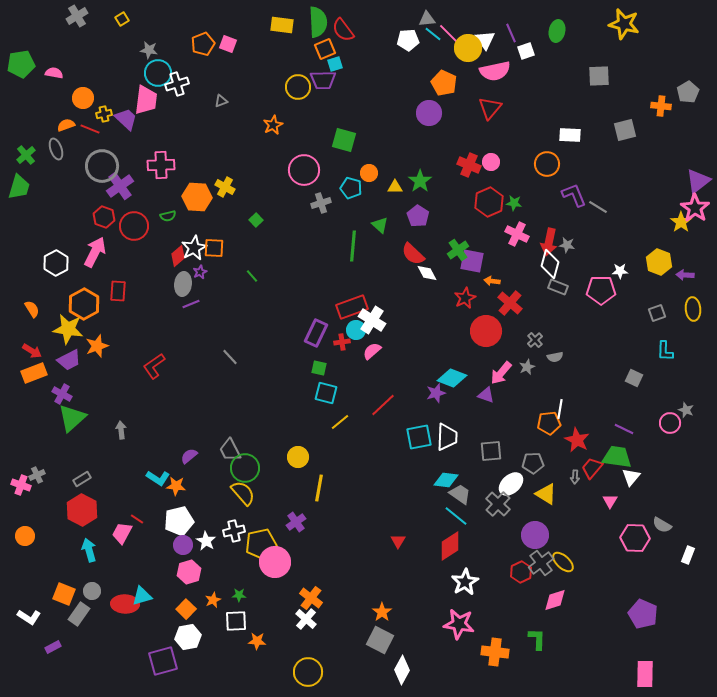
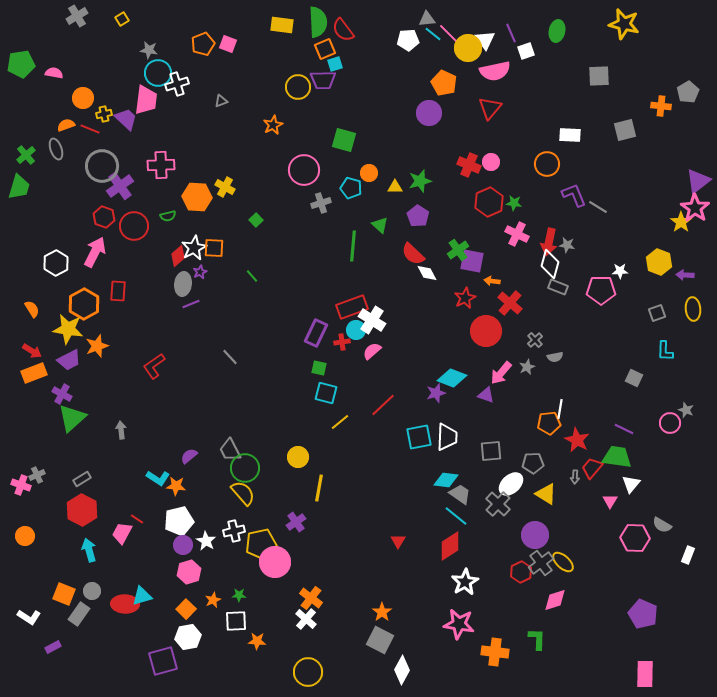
green star at (420, 181): rotated 20 degrees clockwise
white triangle at (631, 477): moved 7 px down
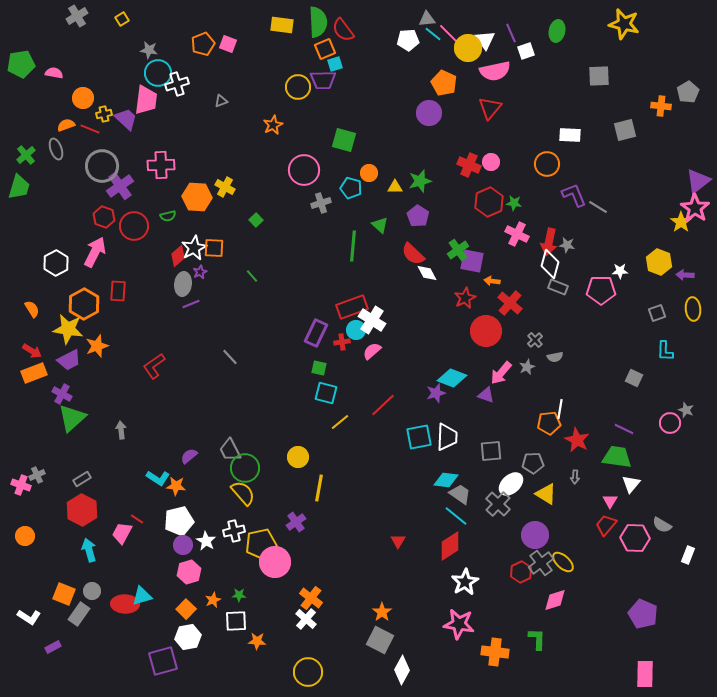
red trapezoid at (592, 468): moved 14 px right, 57 px down
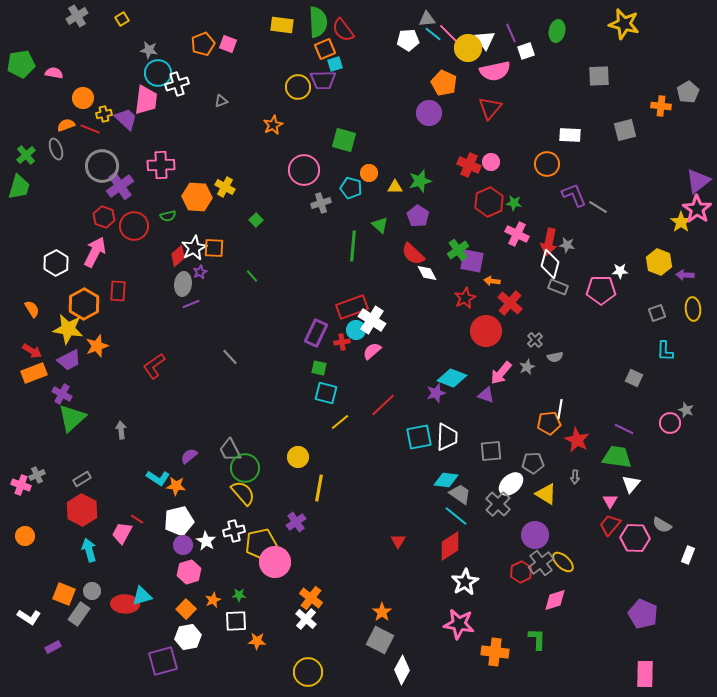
pink star at (695, 208): moved 2 px right, 1 px down
red trapezoid at (606, 525): moved 4 px right
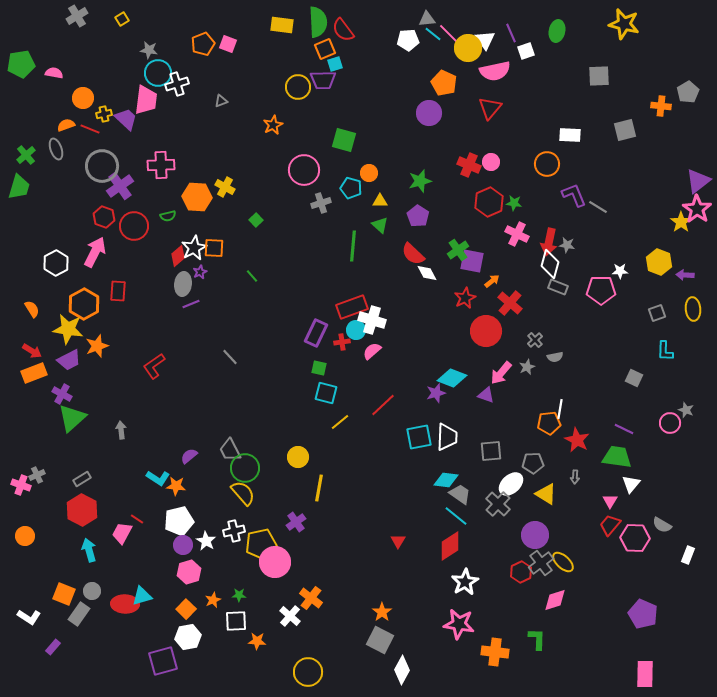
yellow triangle at (395, 187): moved 15 px left, 14 px down
orange arrow at (492, 281): rotated 133 degrees clockwise
white cross at (372, 320): rotated 16 degrees counterclockwise
white cross at (306, 619): moved 16 px left, 3 px up
purple rectangle at (53, 647): rotated 21 degrees counterclockwise
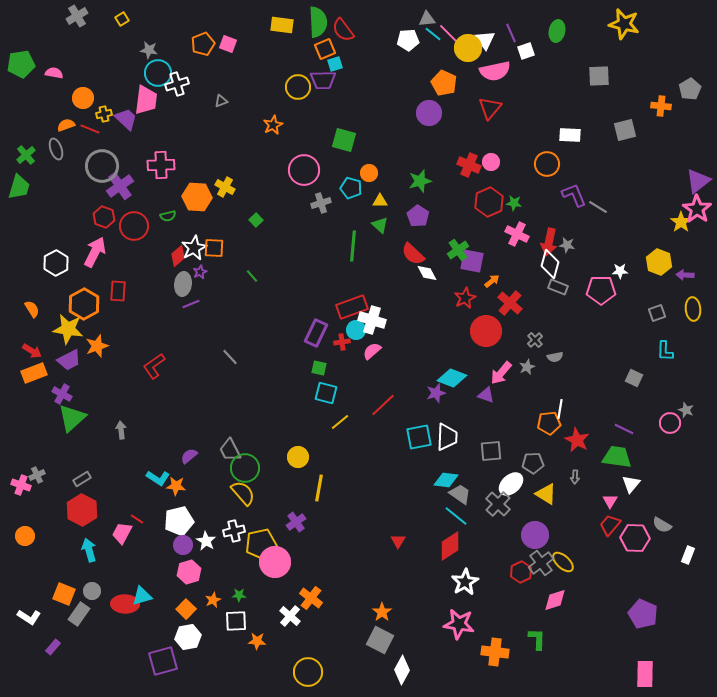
gray pentagon at (688, 92): moved 2 px right, 3 px up
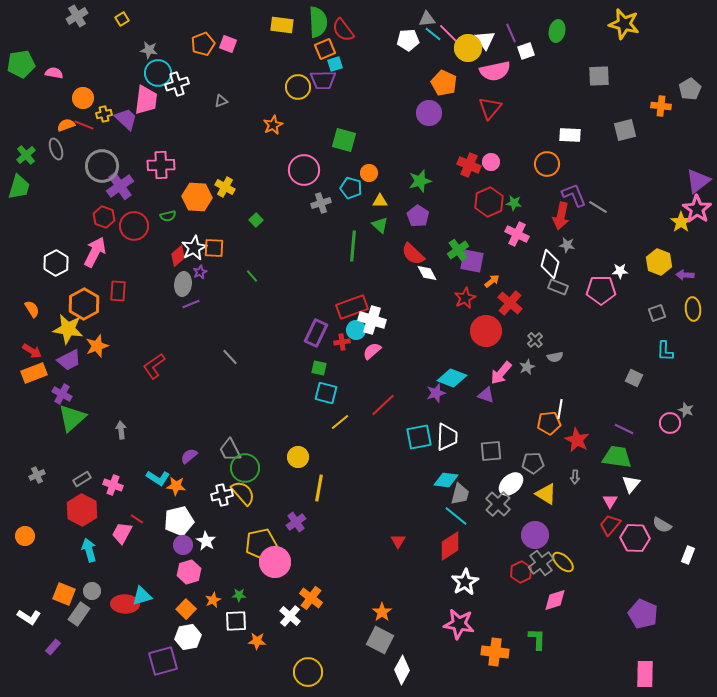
red line at (90, 129): moved 6 px left, 4 px up
red arrow at (549, 242): moved 12 px right, 26 px up
pink cross at (21, 485): moved 92 px right
gray trapezoid at (460, 494): rotated 70 degrees clockwise
white cross at (234, 531): moved 12 px left, 36 px up
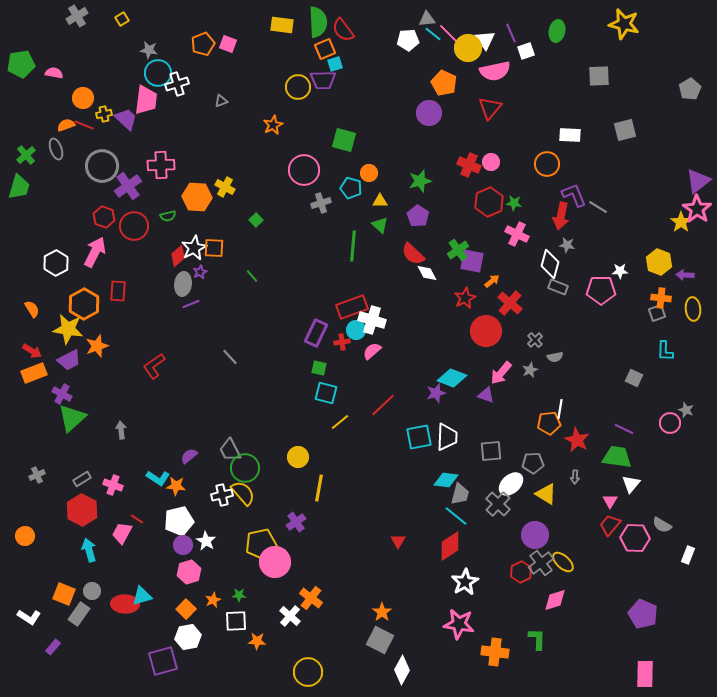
orange cross at (661, 106): moved 192 px down
purple cross at (120, 186): moved 8 px right
gray star at (527, 367): moved 3 px right, 3 px down
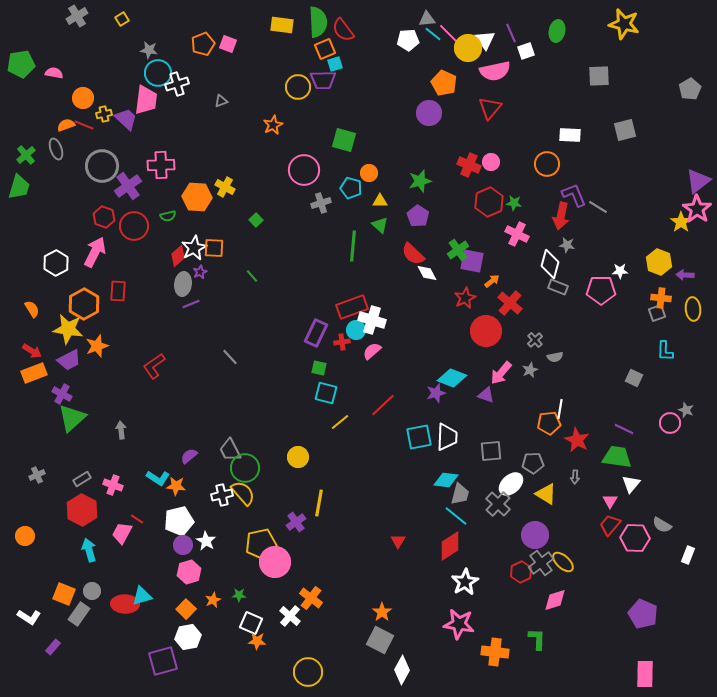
yellow line at (319, 488): moved 15 px down
white square at (236, 621): moved 15 px right, 2 px down; rotated 25 degrees clockwise
